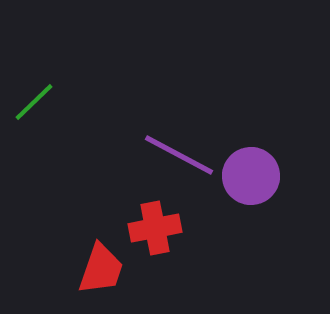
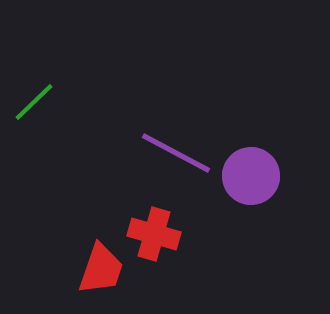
purple line: moved 3 px left, 2 px up
red cross: moved 1 px left, 6 px down; rotated 27 degrees clockwise
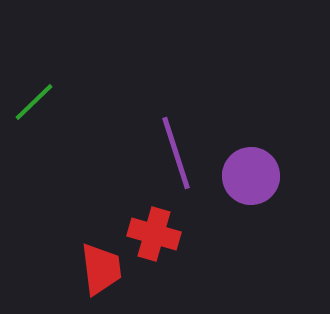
purple line: rotated 44 degrees clockwise
red trapezoid: rotated 26 degrees counterclockwise
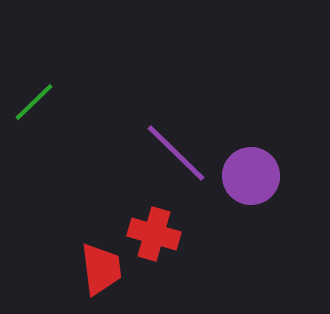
purple line: rotated 28 degrees counterclockwise
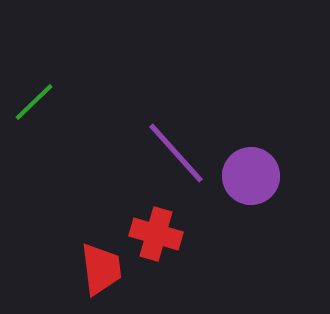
purple line: rotated 4 degrees clockwise
red cross: moved 2 px right
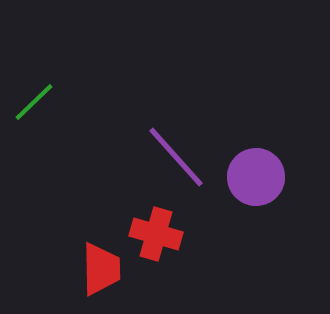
purple line: moved 4 px down
purple circle: moved 5 px right, 1 px down
red trapezoid: rotated 6 degrees clockwise
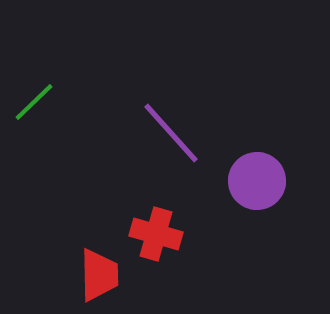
purple line: moved 5 px left, 24 px up
purple circle: moved 1 px right, 4 px down
red trapezoid: moved 2 px left, 6 px down
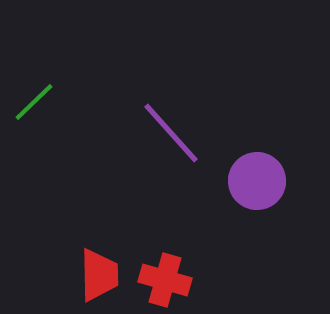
red cross: moved 9 px right, 46 px down
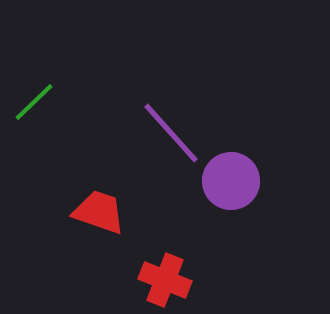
purple circle: moved 26 px left
red trapezoid: moved 63 px up; rotated 70 degrees counterclockwise
red cross: rotated 6 degrees clockwise
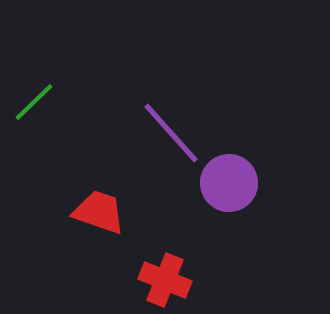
purple circle: moved 2 px left, 2 px down
